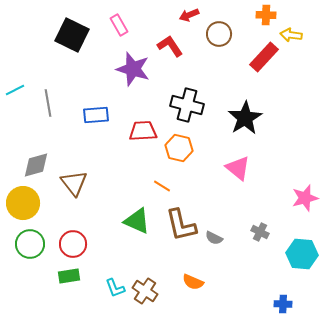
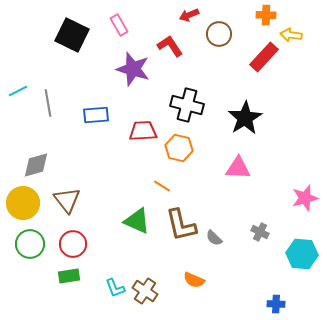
cyan line: moved 3 px right, 1 px down
pink triangle: rotated 36 degrees counterclockwise
brown triangle: moved 7 px left, 17 px down
gray semicircle: rotated 18 degrees clockwise
orange semicircle: moved 1 px right, 2 px up
blue cross: moved 7 px left
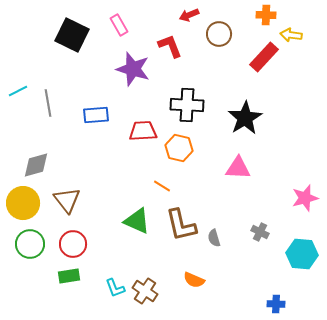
red L-shape: rotated 12 degrees clockwise
black cross: rotated 12 degrees counterclockwise
gray semicircle: rotated 30 degrees clockwise
